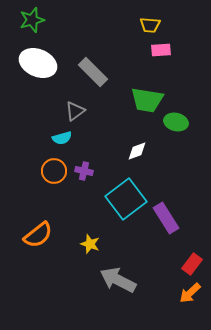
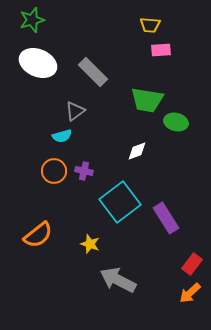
cyan semicircle: moved 2 px up
cyan square: moved 6 px left, 3 px down
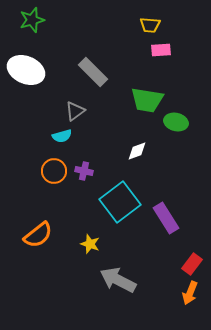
white ellipse: moved 12 px left, 7 px down
orange arrow: rotated 25 degrees counterclockwise
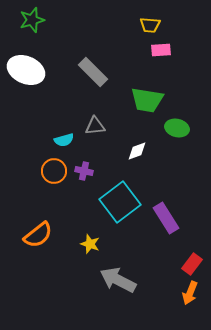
gray triangle: moved 20 px right, 15 px down; rotated 30 degrees clockwise
green ellipse: moved 1 px right, 6 px down
cyan semicircle: moved 2 px right, 4 px down
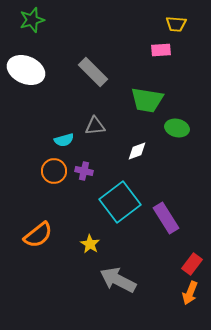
yellow trapezoid: moved 26 px right, 1 px up
yellow star: rotated 12 degrees clockwise
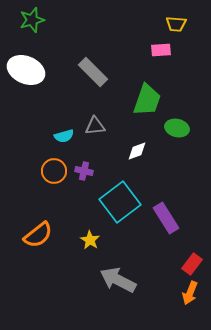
green trapezoid: rotated 80 degrees counterclockwise
cyan semicircle: moved 4 px up
yellow star: moved 4 px up
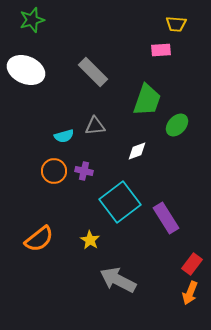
green ellipse: moved 3 px up; rotated 60 degrees counterclockwise
orange semicircle: moved 1 px right, 4 px down
